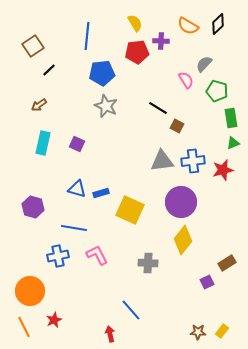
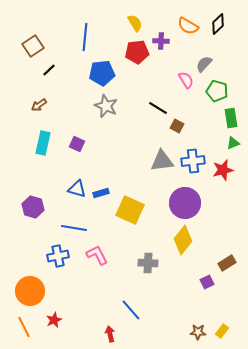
blue line at (87, 36): moved 2 px left, 1 px down
purple circle at (181, 202): moved 4 px right, 1 px down
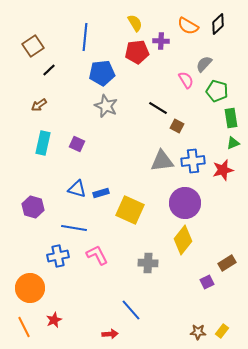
orange circle at (30, 291): moved 3 px up
red arrow at (110, 334): rotated 98 degrees clockwise
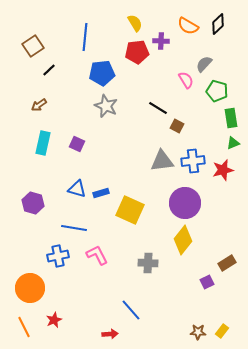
purple hexagon at (33, 207): moved 4 px up
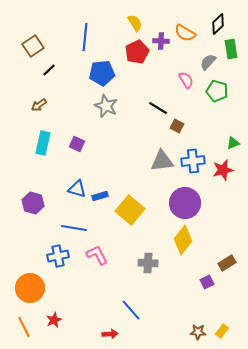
orange semicircle at (188, 26): moved 3 px left, 7 px down
red pentagon at (137, 52): rotated 20 degrees counterclockwise
gray semicircle at (204, 64): moved 4 px right, 2 px up
green rectangle at (231, 118): moved 69 px up
blue rectangle at (101, 193): moved 1 px left, 3 px down
yellow square at (130, 210): rotated 16 degrees clockwise
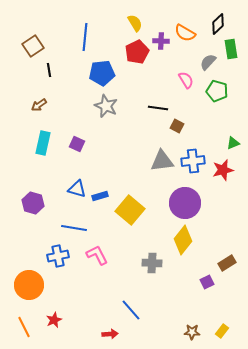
black line at (49, 70): rotated 56 degrees counterclockwise
black line at (158, 108): rotated 24 degrees counterclockwise
gray cross at (148, 263): moved 4 px right
orange circle at (30, 288): moved 1 px left, 3 px up
brown star at (198, 332): moved 6 px left
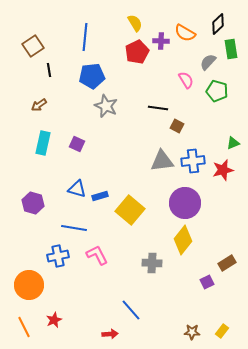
blue pentagon at (102, 73): moved 10 px left, 3 px down
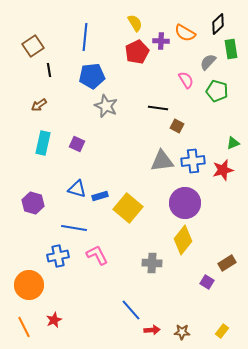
yellow square at (130, 210): moved 2 px left, 2 px up
purple square at (207, 282): rotated 32 degrees counterclockwise
brown star at (192, 332): moved 10 px left
red arrow at (110, 334): moved 42 px right, 4 px up
